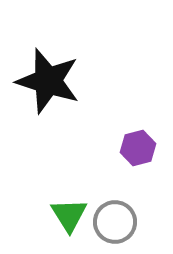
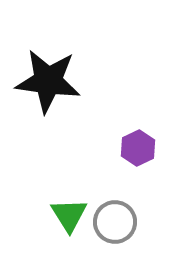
black star: rotated 10 degrees counterclockwise
purple hexagon: rotated 12 degrees counterclockwise
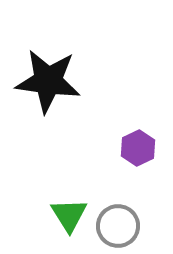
gray circle: moved 3 px right, 4 px down
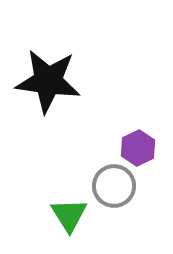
gray circle: moved 4 px left, 40 px up
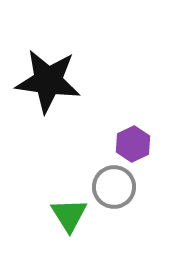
purple hexagon: moved 5 px left, 4 px up
gray circle: moved 1 px down
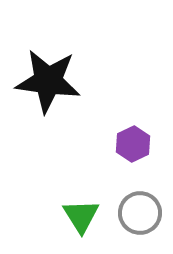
gray circle: moved 26 px right, 26 px down
green triangle: moved 12 px right, 1 px down
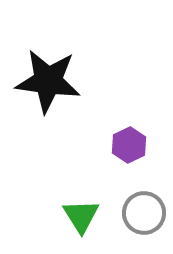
purple hexagon: moved 4 px left, 1 px down
gray circle: moved 4 px right
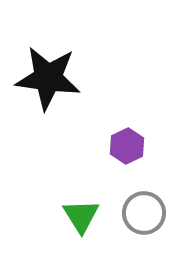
black star: moved 3 px up
purple hexagon: moved 2 px left, 1 px down
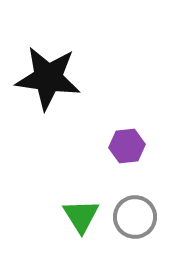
purple hexagon: rotated 20 degrees clockwise
gray circle: moved 9 px left, 4 px down
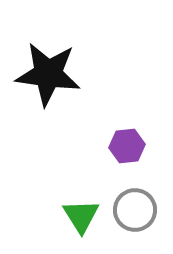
black star: moved 4 px up
gray circle: moved 7 px up
